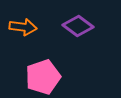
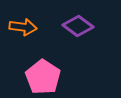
pink pentagon: rotated 20 degrees counterclockwise
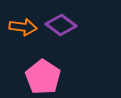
purple diamond: moved 17 px left, 1 px up
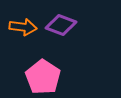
purple diamond: rotated 16 degrees counterclockwise
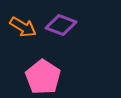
orange arrow: rotated 24 degrees clockwise
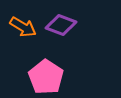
pink pentagon: moved 3 px right
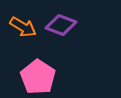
pink pentagon: moved 8 px left
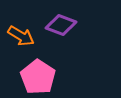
orange arrow: moved 2 px left, 9 px down
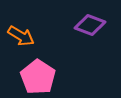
purple diamond: moved 29 px right
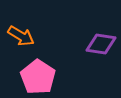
purple diamond: moved 11 px right, 19 px down; rotated 12 degrees counterclockwise
